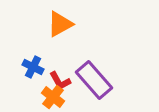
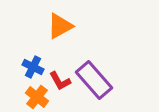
orange triangle: moved 2 px down
orange cross: moved 16 px left
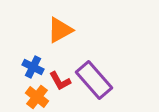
orange triangle: moved 4 px down
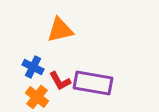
orange triangle: rotated 16 degrees clockwise
purple rectangle: moved 1 px left, 3 px down; rotated 39 degrees counterclockwise
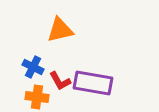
orange cross: rotated 30 degrees counterclockwise
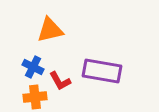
orange triangle: moved 10 px left
purple rectangle: moved 9 px right, 12 px up
orange cross: moved 2 px left; rotated 15 degrees counterclockwise
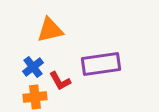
blue cross: rotated 25 degrees clockwise
purple rectangle: moved 1 px left, 7 px up; rotated 18 degrees counterclockwise
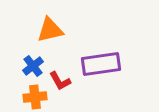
blue cross: moved 1 px up
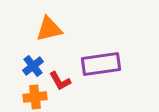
orange triangle: moved 1 px left, 1 px up
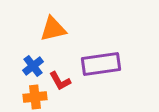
orange triangle: moved 4 px right
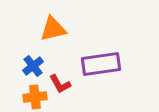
red L-shape: moved 3 px down
